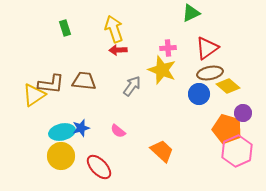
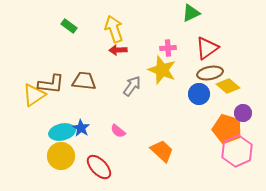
green rectangle: moved 4 px right, 2 px up; rotated 35 degrees counterclockwise
blue star: rotated 24 degrees counterclockwise
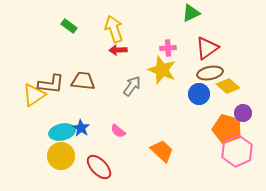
brown trapezoid: moved 1 px left
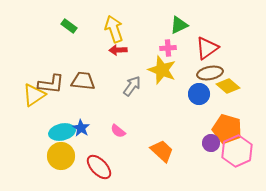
green triangle: moved 12 px left, 12 px down
purple circle: moved 32 px left, 30 px down
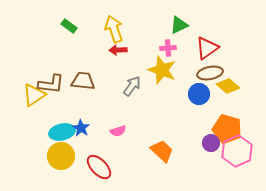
pink semicircle: rotated 56 degrees counterclockwise
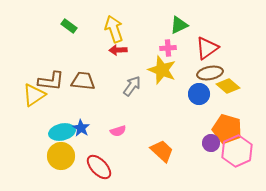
brown L-shape: moved 3 px up
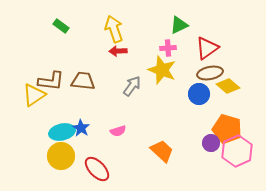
green rectangle: moved 8 px left
red arrow: moved 1 px down
red ellipse: moved 2 px left, 2 px down
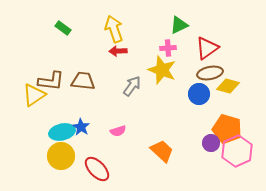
green rectangle: moved 2 px right, 2 px down
yellow diamond: rotated 25 degrees counterclockwise
blue star: moved 1 px up
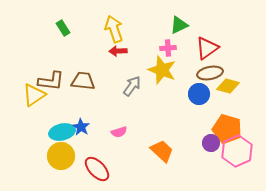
green rectangle: rotated 21 degrees clockwise
pink semicircle: moved 1 px right, 1 px down
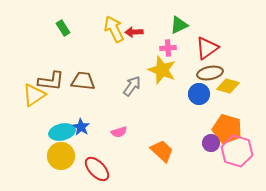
yellow arrow: rotated 8 degrees counterclockwise
red arrow: moved 16 px right, 19 px up
pink hexagon: rotated 20 degrees counterclockwise
